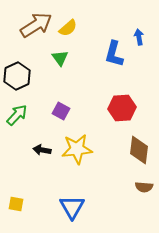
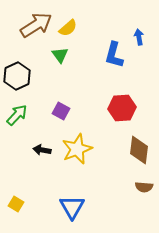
blue L-shape: moved 1 px down
green triangle: moved 3 px up
yellow star: rotated 16 degrees counterclockwise
yellow square: rotated 21 degrees clockwise
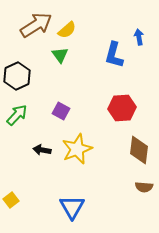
yellow semicircle: moved 1 px left, 2 px down
yellow square: moved 5 px left, 4 px up; rotated 21 degrees clockwise
